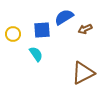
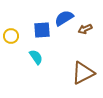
blue semicircle: moved 1 px down
yellow circle: moved 2 px left, 2 px down
cyan semicircle: moved 3 px down
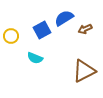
blue square: rotated 24 degrees counterclockwise
cyan semicircle: moved 1 px left, 1 px down; rotated 147 degrees clockwise
brown triangle: moved 1 px right, 2 px up
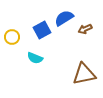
yellow circle: moved 1 px right, 1 px down
brown triangle: moved 3 px down; rotated 15 degrees clockwise
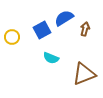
brown arrow: rotated 128 degrees clockwise
cyan semicircle: moved 16 px right
brown triangle: rotated 10 degrees counterclockwise
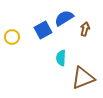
blue square: moved 1 px right
cyan semicircle: moved 10 px right; rotated 70 degrees clockwise
brown triangle: moved 1 px left, 4 px down
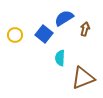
blue square: moved 1 px right, 4 px down; rotated 24 degrees counterclockwise
yellow circle: moved 3 px right, 2 px up
cyan semicircle: moved 1 px left
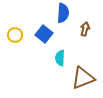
blue semicircle: moved 1 px left, 5 px up; rotated 126 degrees clockwise
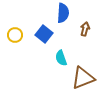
cyan semicircle: moved 1 px right; rotated 21 degrees counterclockwise
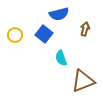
blue semicircle: moved 4 px left, 1 px down; rotated 72 degrees clockwise
brown triangle: moved 3 px down
